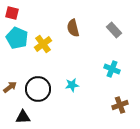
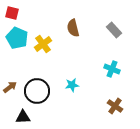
black circle: moved 1 px left, 2 px down
brown cross: moved 5 px left, 1 px down; rotated 35 degrees counterclockwise
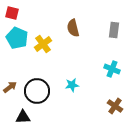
gray rectangle: rotated 49 degrees clockwise
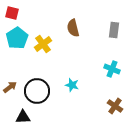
cyan pentagon: rotated 15 degrees clockwise
cyan star: rotated 24 degrees clockwise
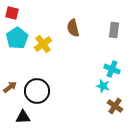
cyan star: moved 31 px right, 1 px down
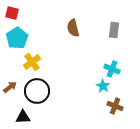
yellow cross: moved 11 px left, 18 px down
cyan star: rotated 16 degrees clockwise
brown cross: rotated 14 degrees counterclockwise
